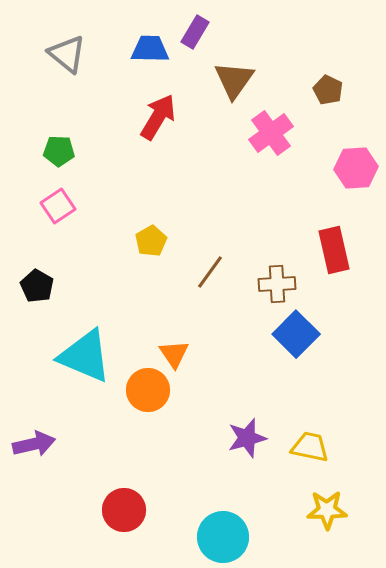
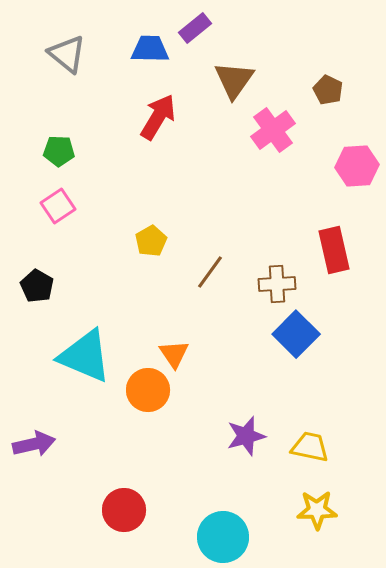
purple rectangle: moved 4 px up; rotated 20 degrees clockwise
pink cross: moved 2 px right, 3 px up
pink hexagon: moved 1 px right, 2 px up
purple star: moved 1 px left, 2 px up
yellow star: moved 10 px left
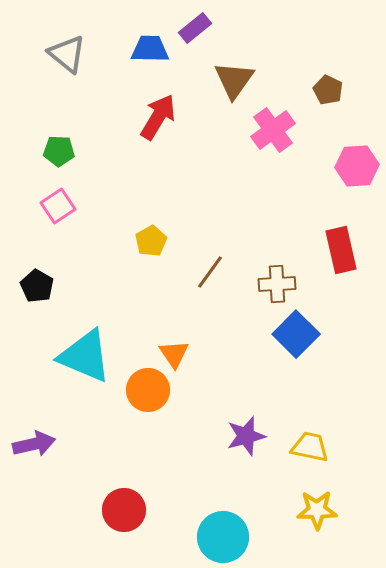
red rectangle: moved 7 px right
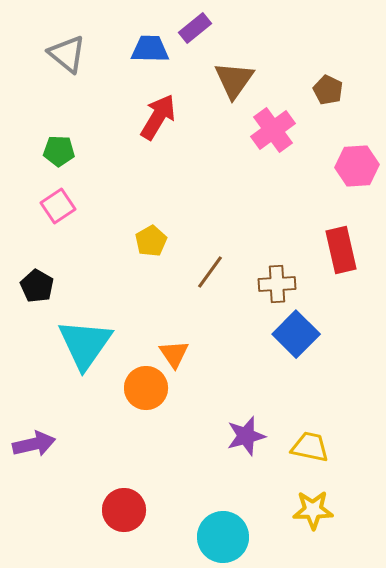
cyan triangle: moved 12 px up; rotated 42 degrees clockwise
orange circle: moved 2 px left, 2 px up
yellow star: moved 4 px left
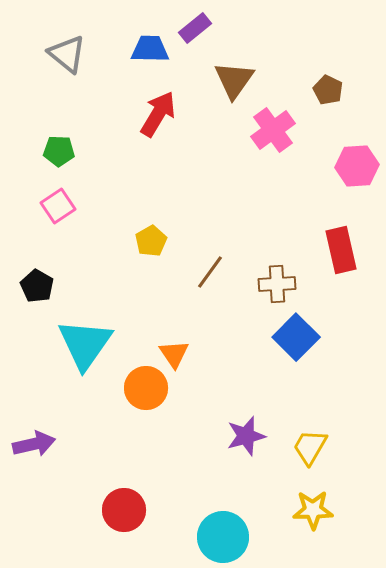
red arrow: moved 3 px up
blue square: moved 3 px down
yellow trapezoid: rotated 72 degrees counterclockwise
